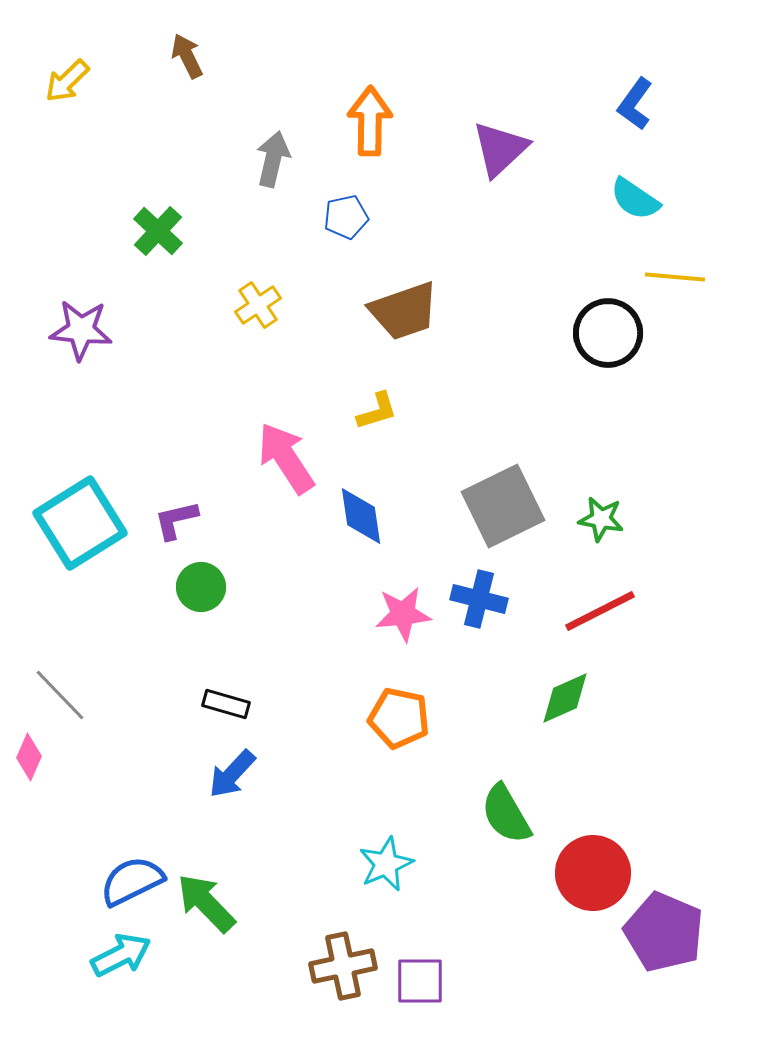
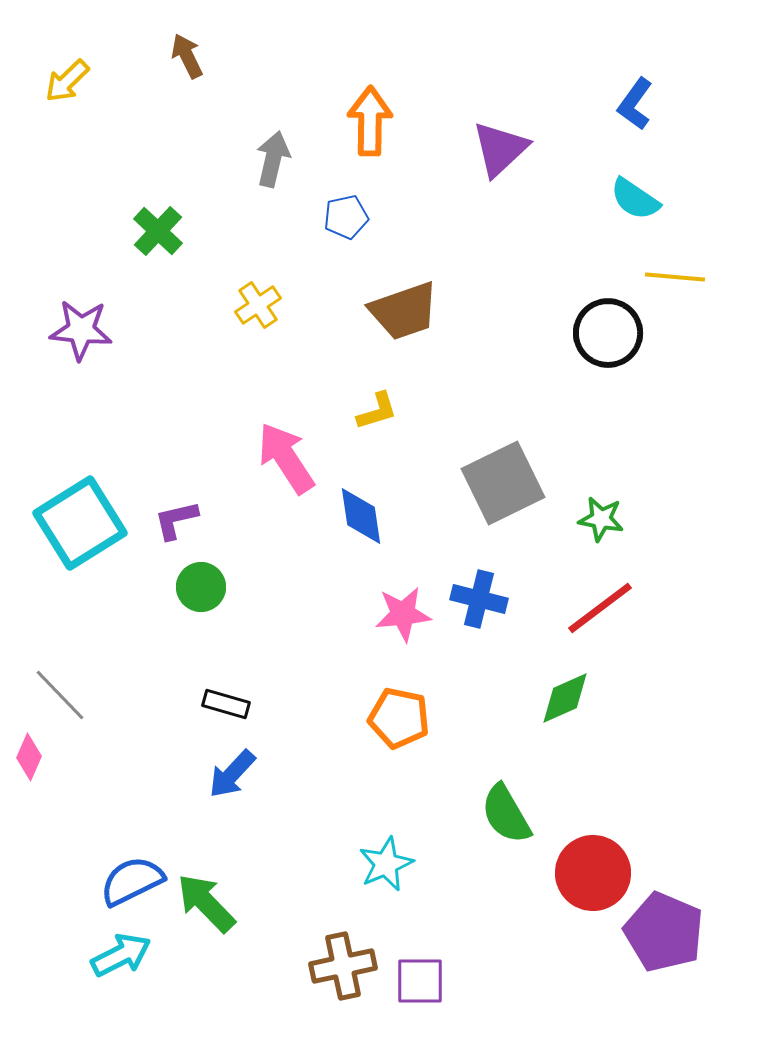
gray square: moved 23 px up
red line: moved 3 px up; rotated 10 degrees counterclockwise
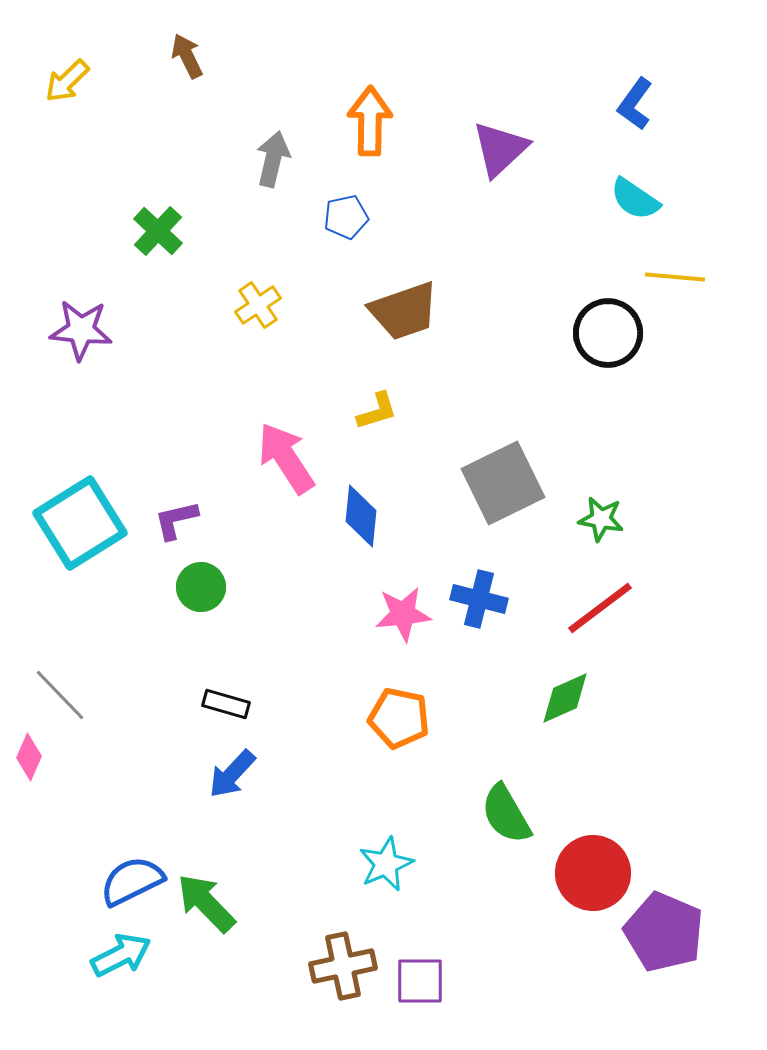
blue diamond: rotated 14 degrees clockwise
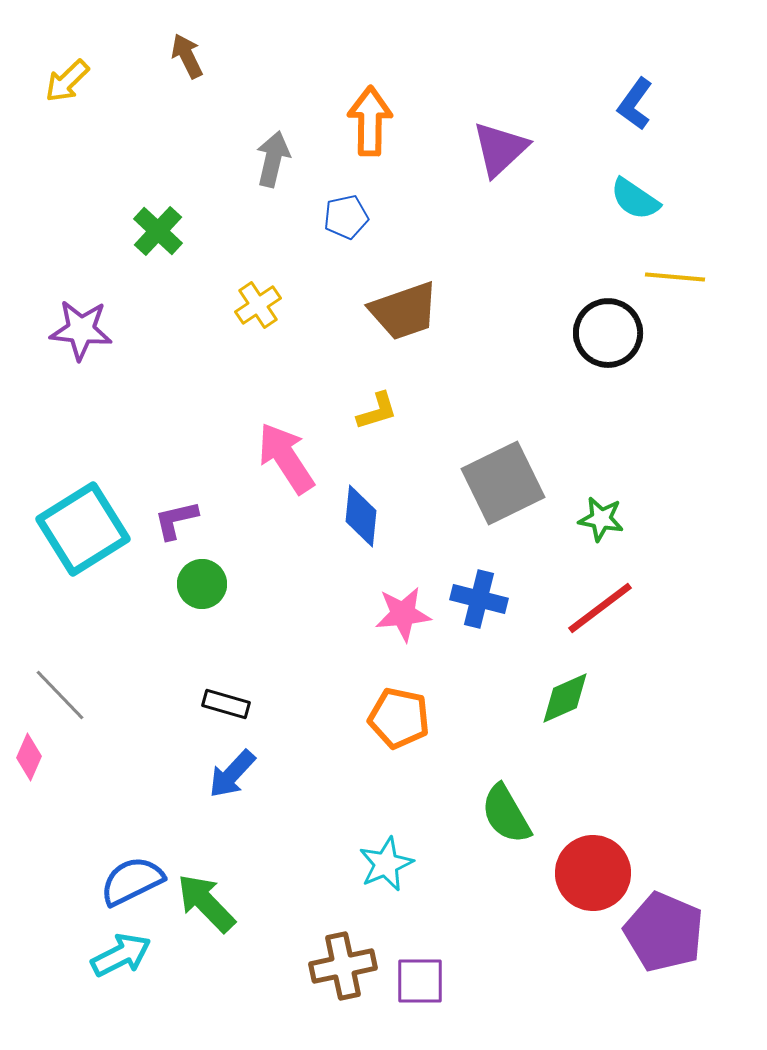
cyan square: moved 3 px right, 6 px down
green circle: moved 1 px right, 3 px up
